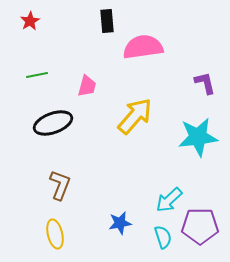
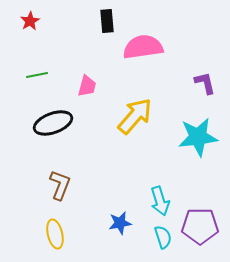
cyan arrow: moved 9 px left, 1 px down; rotated 64 degrees counterclockwise
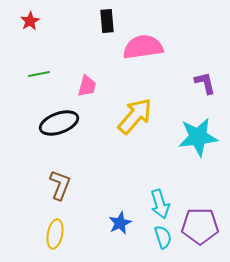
green line: moved 2 px right, 1 px up
black ellipse: moved 6 px right
cyan arrow: moved 3 px down
blue star: rotated 15 degrees counterclockwise
yellow ellipse: rotated 24 degrees clockwise
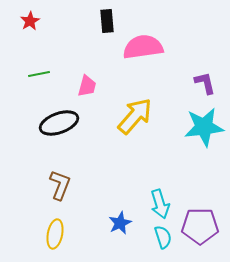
cyan star: moved 6 px right, 10 px up
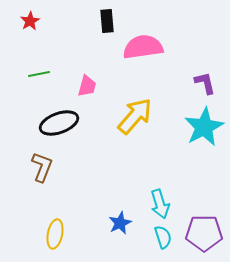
cyan star: rotated 21 degrees counterclockwise
brown L-shape: moved 18 px left, 18 px up
purple pentagon: moved 4 px right, 7 px down
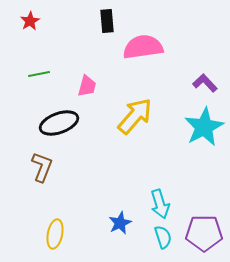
purple L-shape: rotated 30 degrees counterclockwise
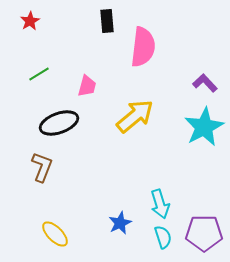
pink semicircle: rotated 105 degrees clockwise
green line: rotated 20 degrees counterclockwise
yellow arrow: rotated 9 degrees clockwise
yellow ellipse: rotated 56 degrees counterclockwise
